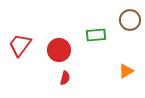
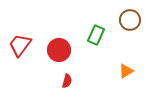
green rectangle: rotated 60 degrees counterclockwise
red semicircle: moved 2 px right, 3 px down
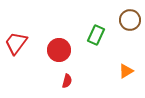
red trapezoid: moved 4 px left, 2 px up
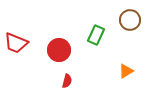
red trapezoid: rotated 105 degrees counterclockwise
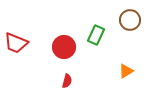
red circle: moved 5 px right, 3 px up
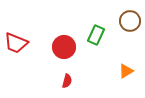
brown circle: moved 1 px down
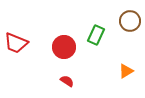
red semicircle: rotated 72 degrees counterclockwise
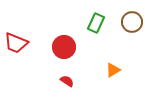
brown circle: moved 2 px right, 1 px down
green rectangle: moved 12 px up
orange triangle: moved 13 px left, 1 px up
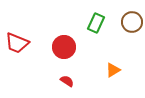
red trapezoid: moved 1 px right
